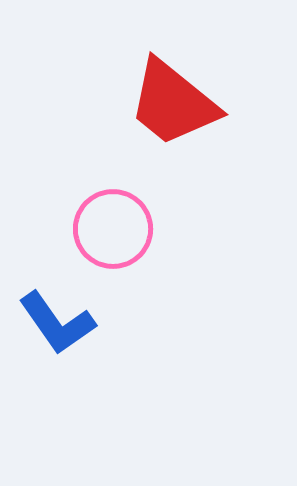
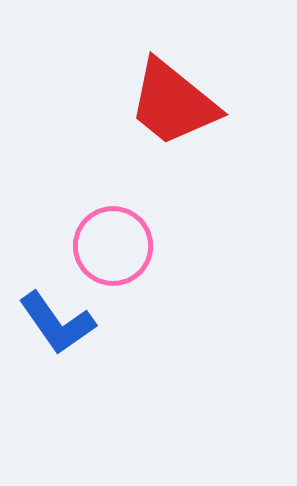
pink circle: moved 17 px down
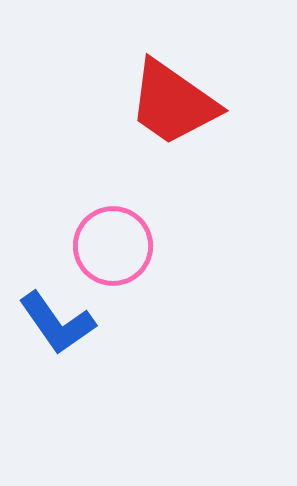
red trapezoid: rotated 4 degrees counterclockwise
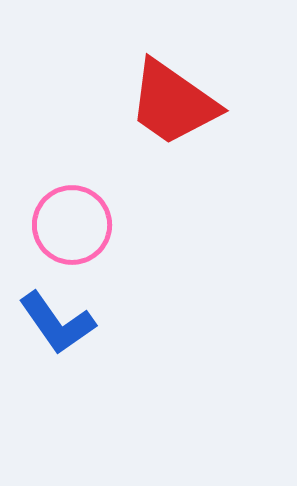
pink circle: moved 41 px left, 21 px up
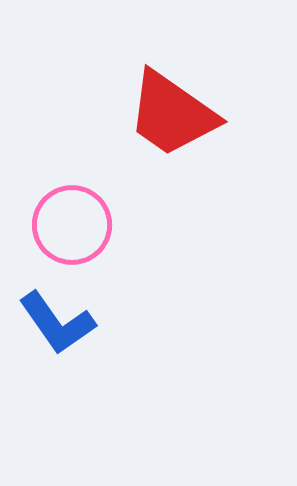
red trapezoid: moved 1 px left, 11 px down
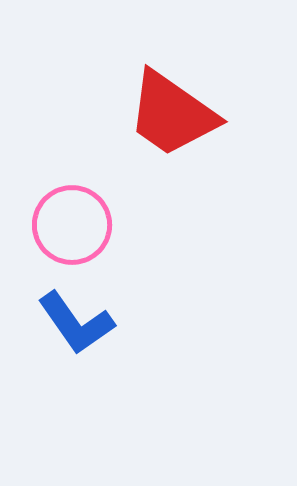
blue L-shape: moved 19 px right
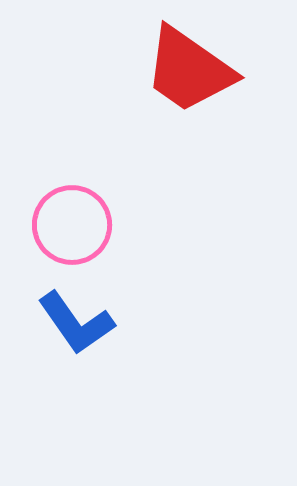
red trapezoid: moved 17 px right, 44 px up
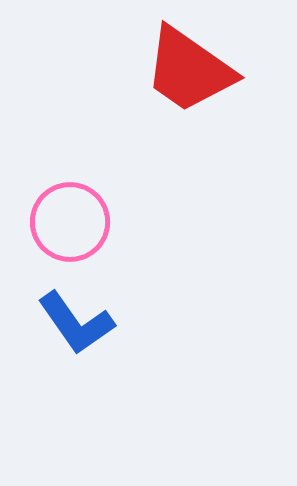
pink circle: moved 2 px left, 3 px up
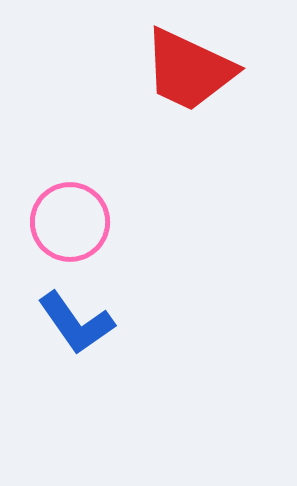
red trapezoid: rotated 10 degrees counterclockwise
